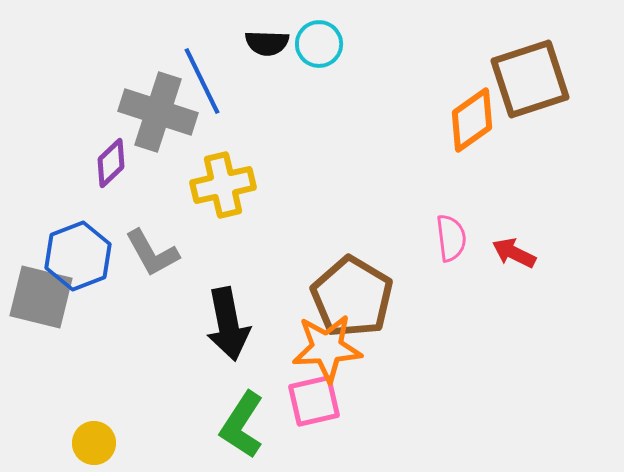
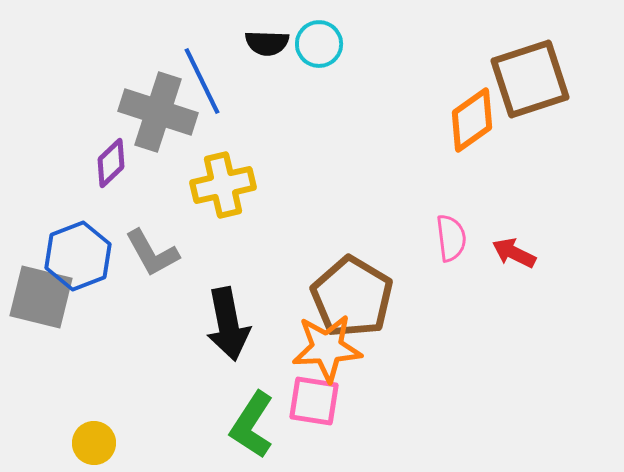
pink square: rotated 22 degrees clockwise
green L-shape: moved 10 px right
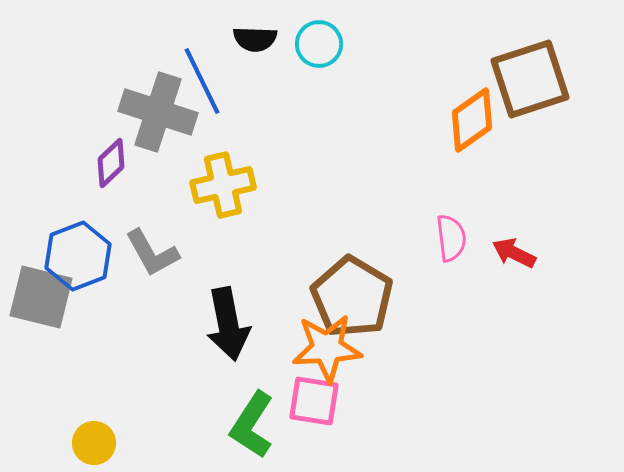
black semicircle: moved 12 px left, 4 px up
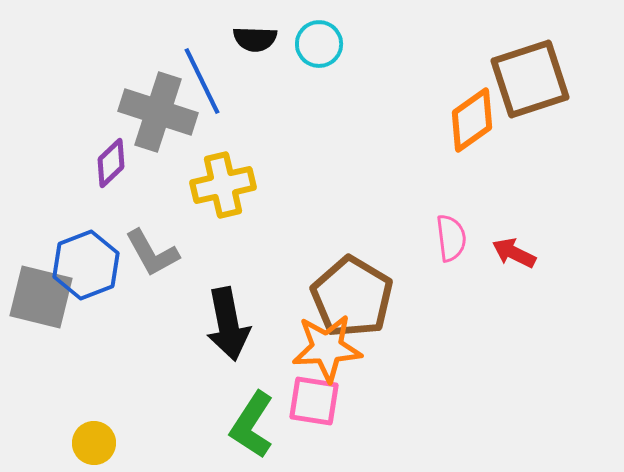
blue hexagon: moved 8 px right, 9 px down
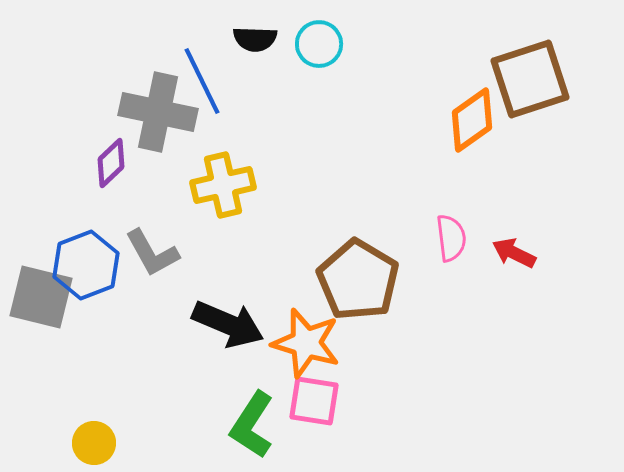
gray cross: rotated 6 degrees counterclockwise
brown pentagon: moved 6 px right, 17 px up
black arrow: rotated 56 degrees counterclockwise
orange star: moved 21 px left, 5 px up; rotated 20 degrees clockwise
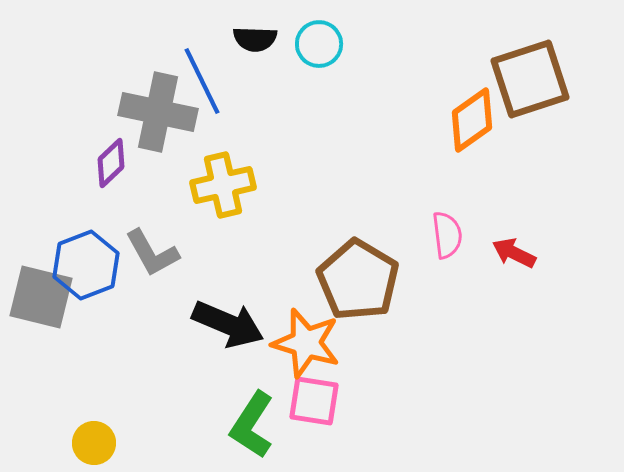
pink semicircle: moved 4 px left, 3 px up
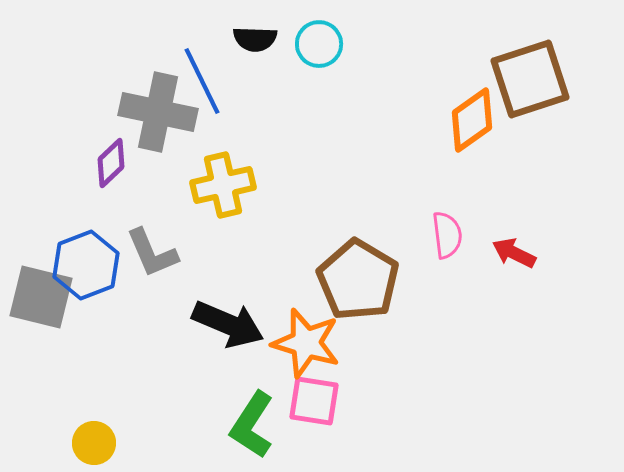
gray L-shape: rotated 6 degrees clockwise
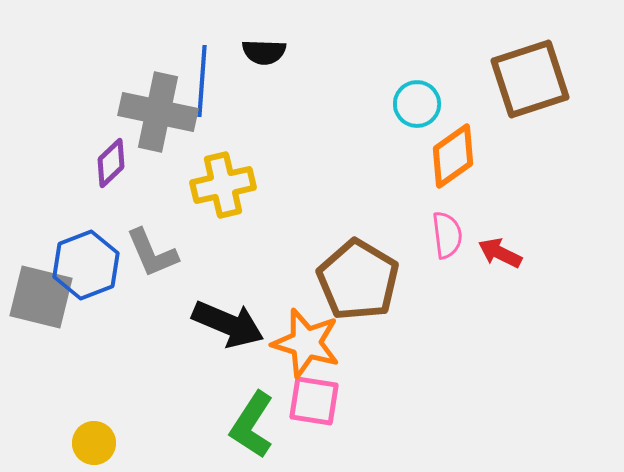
black semicircle: moved 9 px right, 13 px down
cyan circle: moved 98 px right, 60 px down
blue line: rotated 30 degrees clockwise
orange diamond: moved 19 px left, 36 px down
red arrow: moved 14 px left
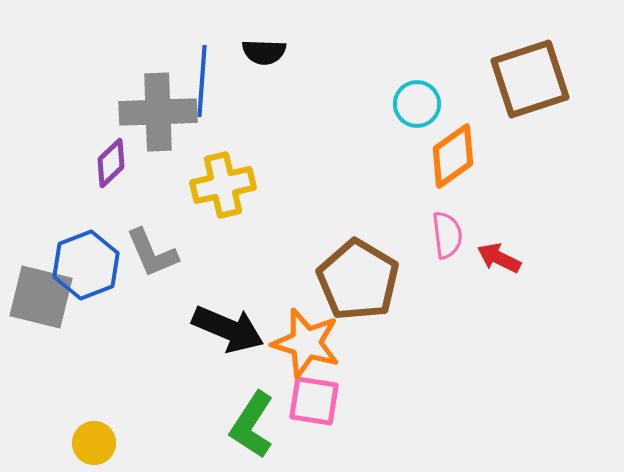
gray cross: rotated 14 degrees counterclockwise
red arrow: moved 1 px left, 5 px down
black arrow: moved 5 px down
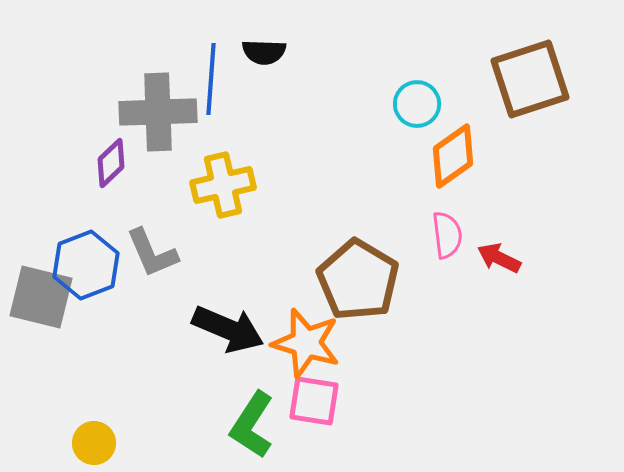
blue line: moved 9 px right, 2 px up
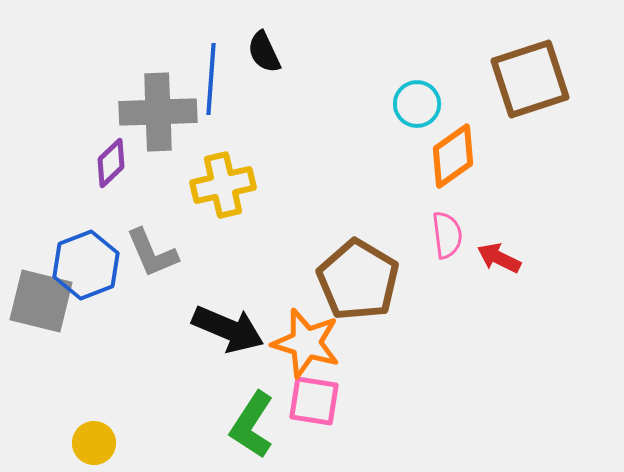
black semicircle: rotated 63 degrees clockwise
gray square: moved 4 px down
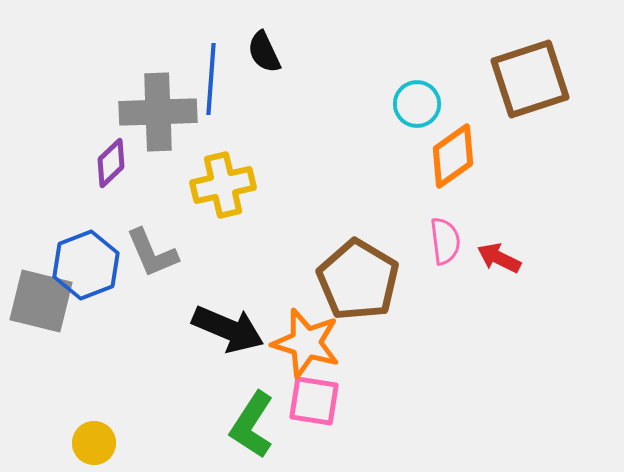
pink semicircle: moved 2 px left, 6 px down
